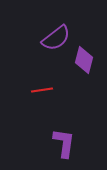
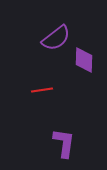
purple diamond: rotated 12 degrees counterclockwise
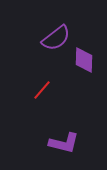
red line: rotated 40 degrees counterclockwise
purple L-shape: rotated 96 degrees clockwise
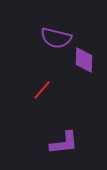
purple semicircle: rotated 52 degrees clockwise
purple L-shape: rotated 20 degrees counterclockwise
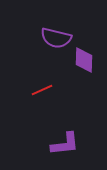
red line: rotated 25 degrees clockwise
purple L-shape: moved 1 px right, 1 px down
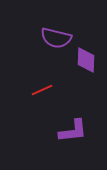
purple diamond: moved 2 px right
purple L-shape: moved 8 px right, 13 px up
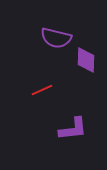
purple L-shape: moved 2 px up
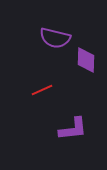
purple semicircle: moved 1 px left
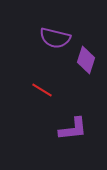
purple diamond: rotated 16 degrees clockwise
red line: rotated 55 degrees clockwise
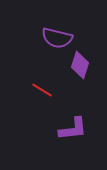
purple semicircle: moved 2 px right
purple diamond: moved 6 px left, 5 px down
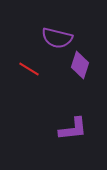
red line: moved 13 px left, 21 px up
